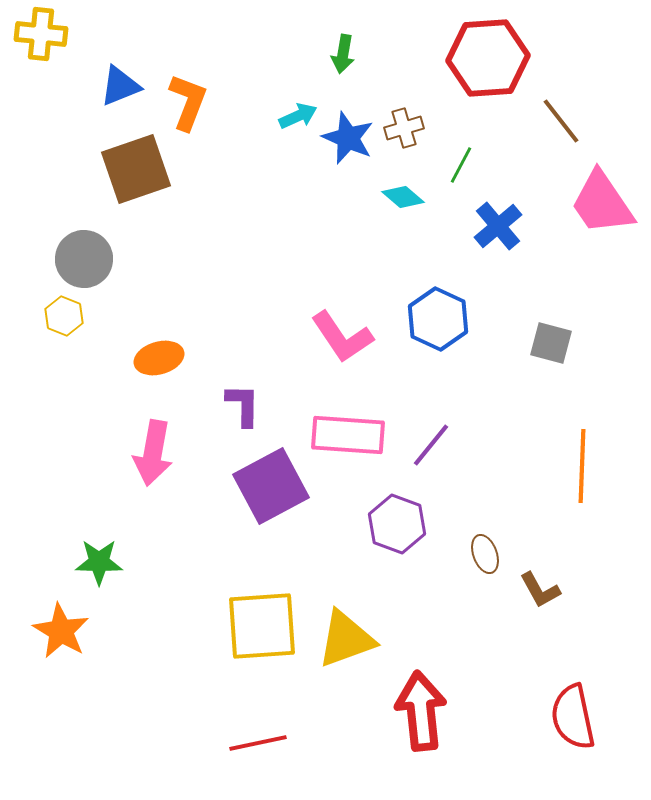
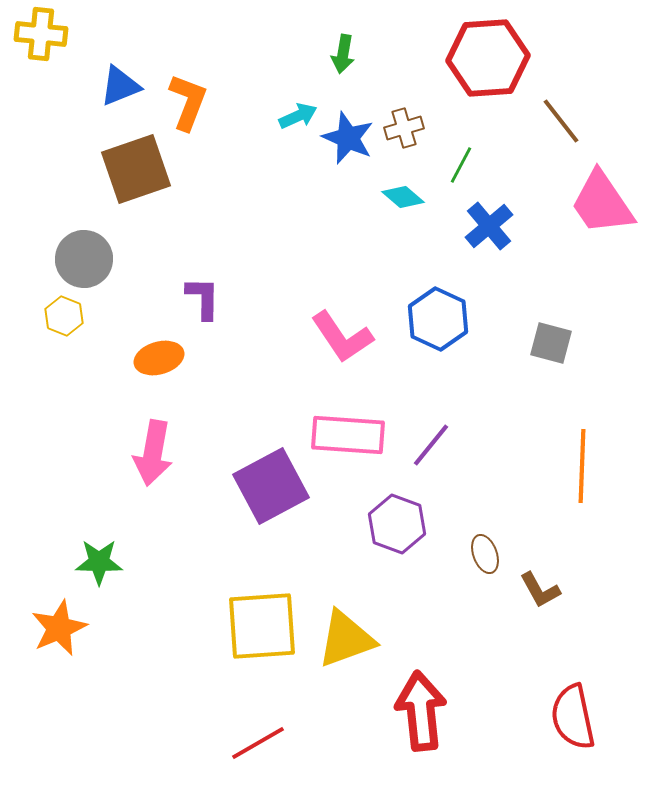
blue cross: moved 9 px left
purple L-shape: moved 40 px left, 107 px up
orange star: moved 2 px left, 3 px up; rotated 18 degrees clockwise
red line: rotated 18 degrees counterclockwise
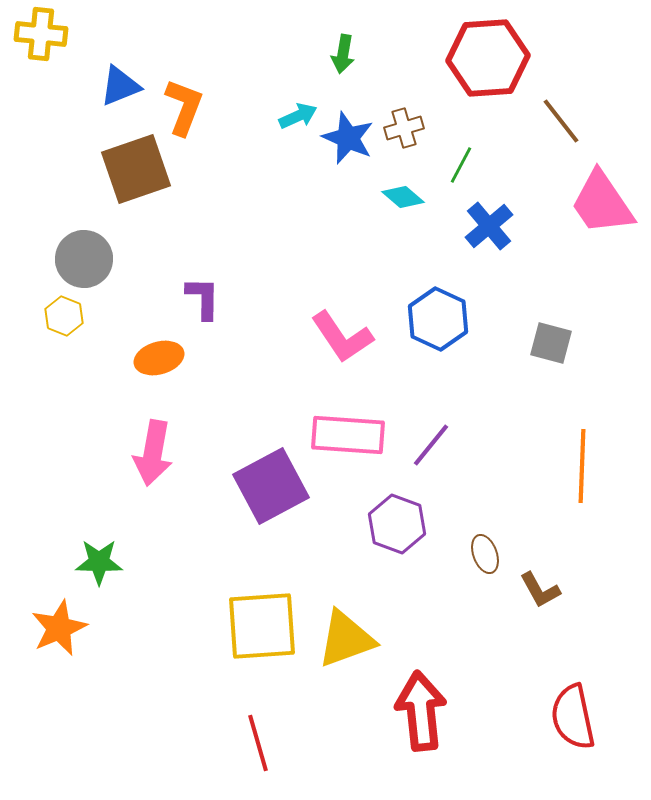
orange L-shape: moved 4 px left, 5 px down
red line: rotated 76 degrees counterclockwise
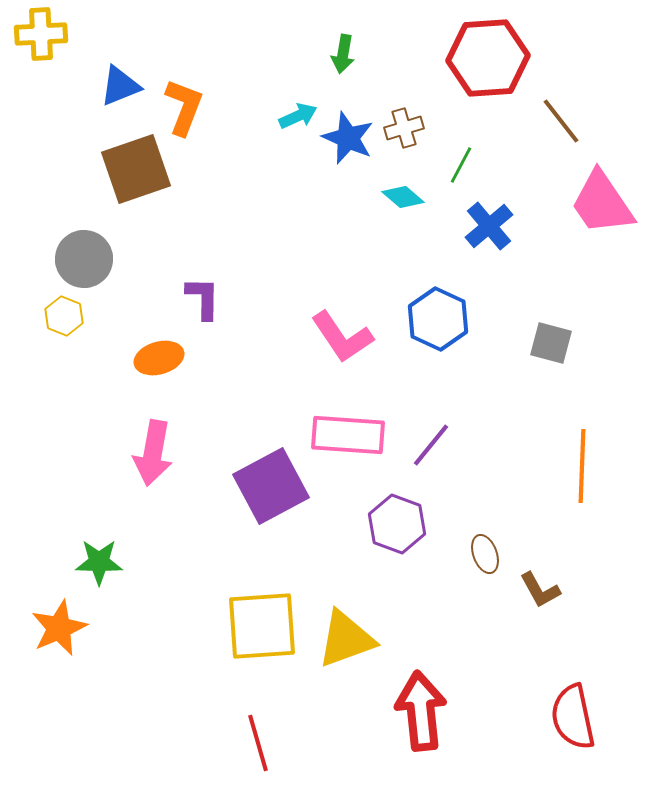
yellow cross: rotated 9 degrees counterclockwise
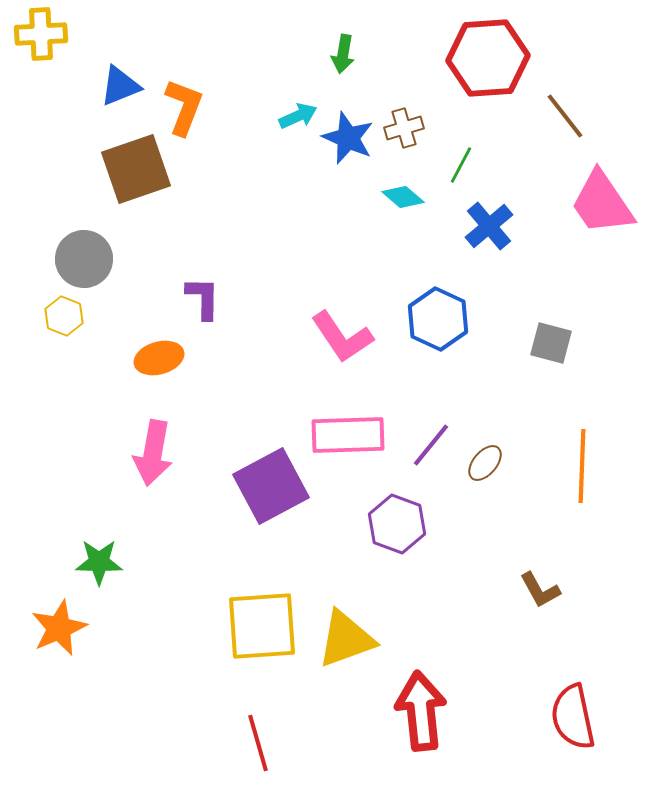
brown line: moved 4 px right, 5 px up
pink rectangle: rotated 6 degrees counterclockwise
brown ellipse: moved 91 px up; rotated 60 degrees clockwise
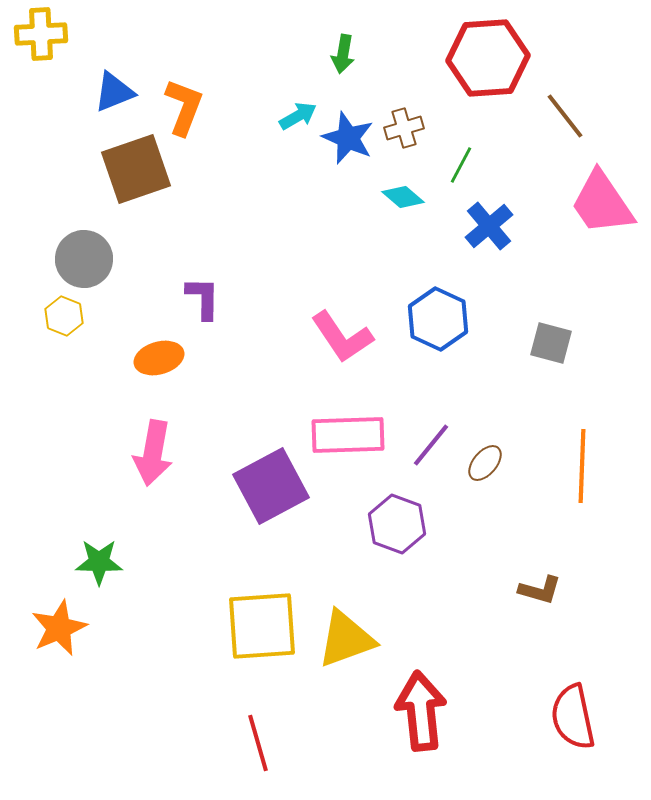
blue triangle: moved 6 px left, 6 px down
cyan arrow: rotated 6 degrees counterclockwise
brown L-shape: rotated 45 degrees counterclockwise
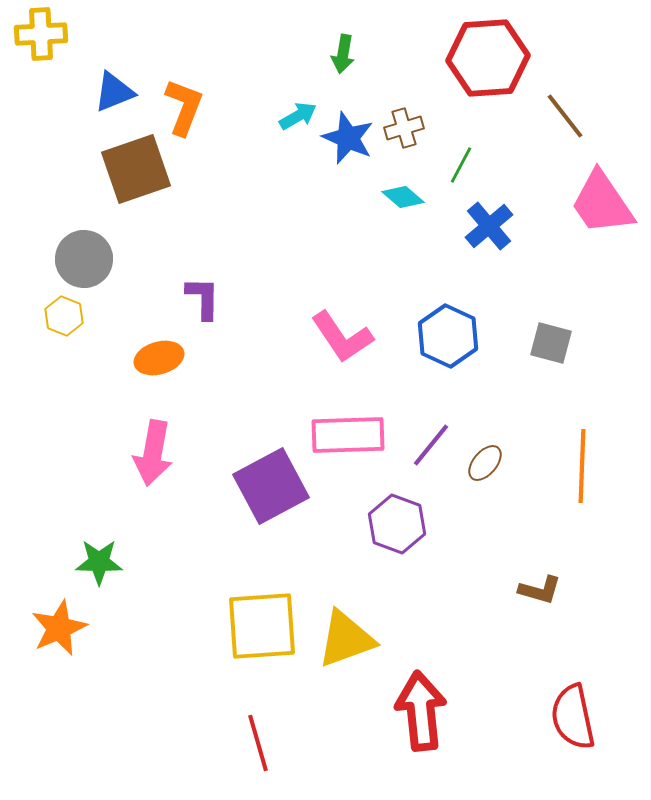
blue hexagon: moved 10 px right, 17 px down
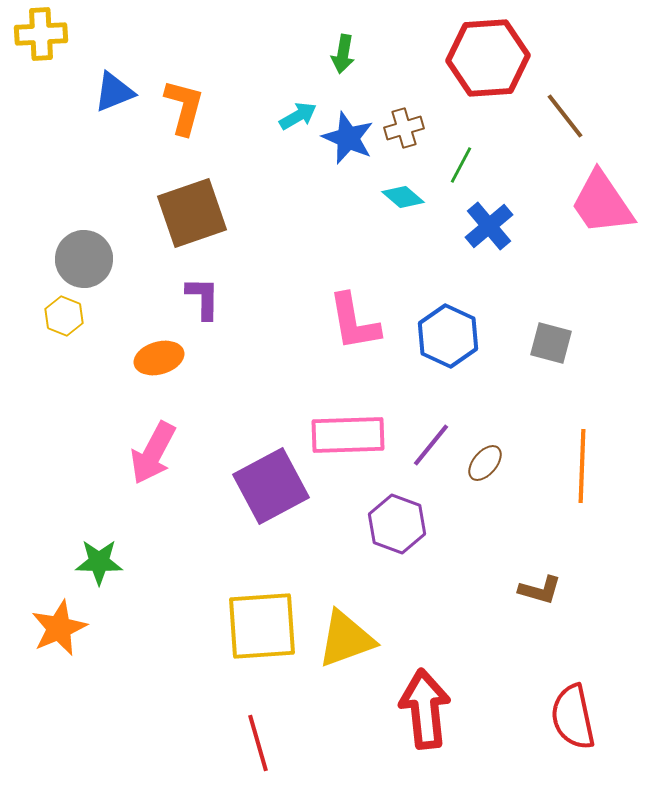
orange L-shape: rotated 6 degrees counterclockwise
brown square: moved 56 px right, 44 px down
pink L-shape: moved 12 px right, 15 px up; rotated 24 degrees clockwise
pink arrow: rotated 18 degrees clockwise
red arrow: moved 4 px right, 2 px up
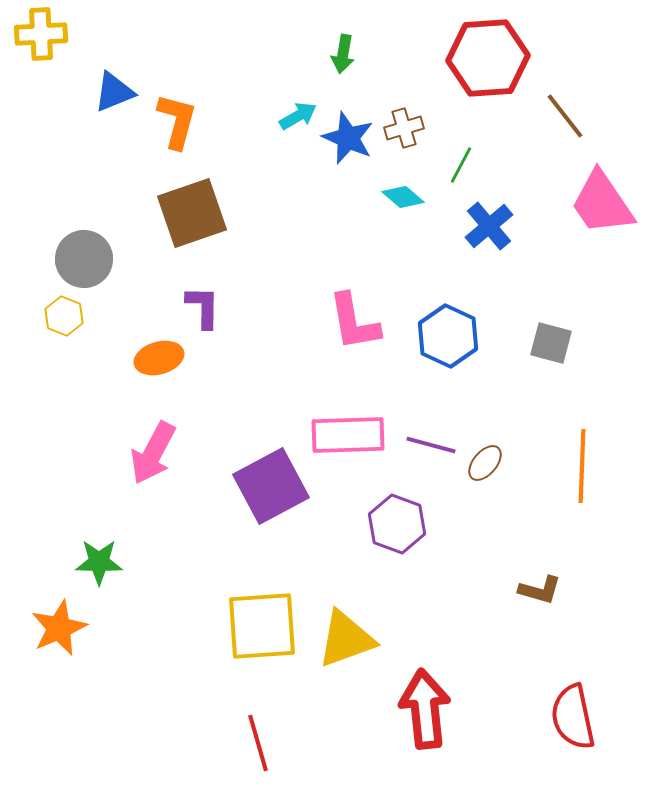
orange L-shape: moved 7 px left, 14 px down
purple L-shape: moved 9 px down
purple line: rotated 66 degrees clockwise
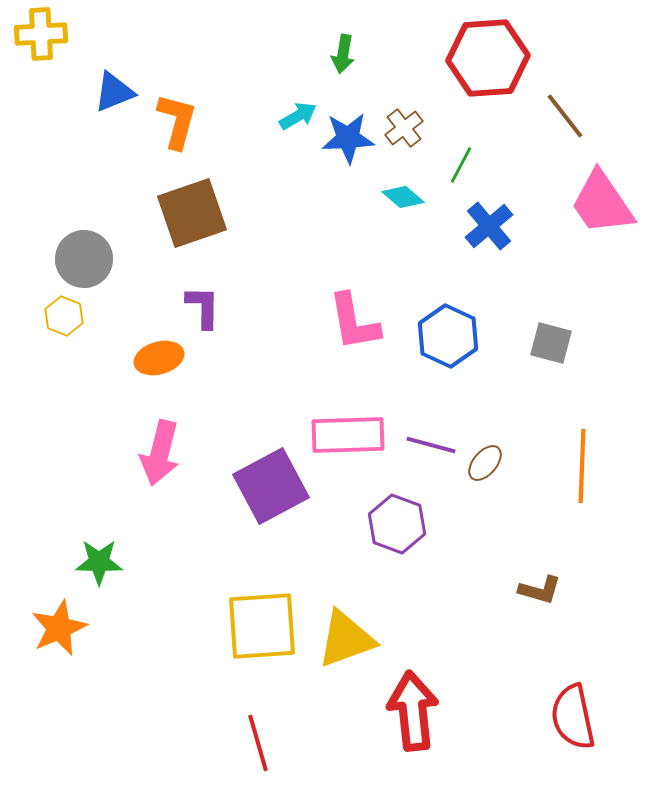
brown cross: rotated 21 degrees counterclockwise
blue star: rotated 26 degrees counterclockwise
pink arrow: moved 7 px right; rotated 14 degrees counterclockwise
red arrow: moved 12 px left, 2 px down
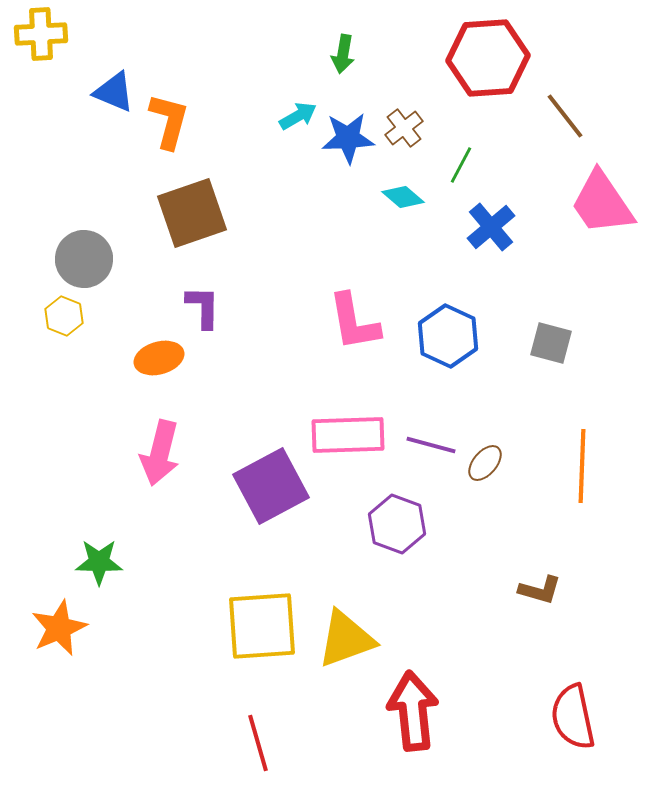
blue triangle: rotated 45 degrees clockwise
orange L-shape: moved 8 px left
blue cross: moved 2 px right, 1 px down
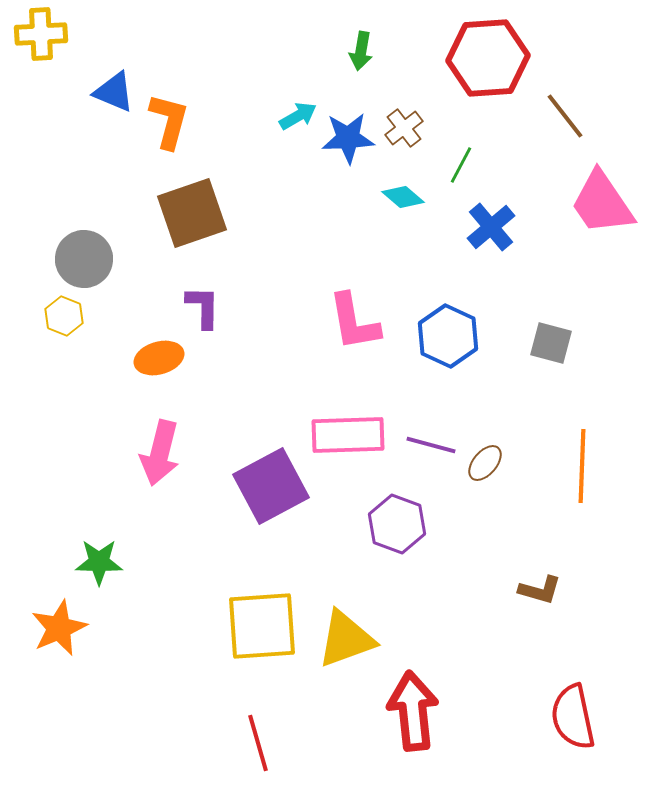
green arrow: moved 18 px right, 3 px up
